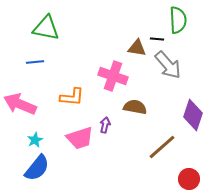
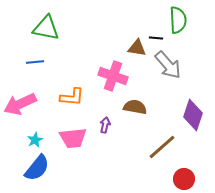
black line: moved 1 px left, 1 px up
pink arrow: rotated 48 degrees counterclockwise
pink trapezoid: moved 7 px left; rotated 12 degrees clockwise
red circle: moved 5 px left
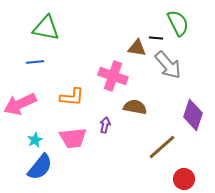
green semicircle: moved 3 px down; rotated 24 degrees counterclockwise
blue semicircle: moved 3 px right, 1 px up
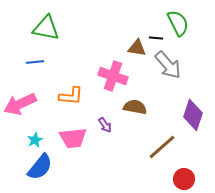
orange L-shape: moved 1 px left, 1 px up
purple arrow: rotated 133 degrees clockwise
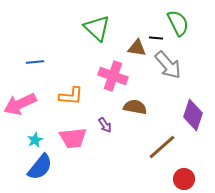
green triangle: moved 51 px right; rotated 32 degrees clockwise
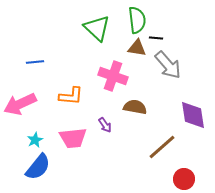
green semicircle: moved 41 px left, 3 px up; rotated 20 degrees clockwise
purple diamond: rotated 28 degrees counterclockwise
blue semicircle: moved 2 px left
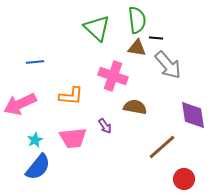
purple arrow: moved 1 px down
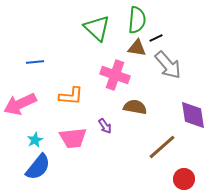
green semicircle: rotated 12 degrees clockwise
black line: rotated 32 degrees counterclockwise
pink cross: moved 2 px right, 1 px up
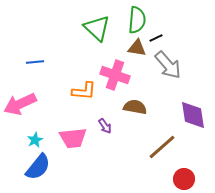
orange L-shape: moved 13 px right, 5 px up
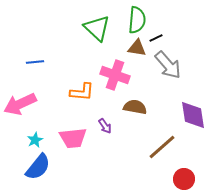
orange L-shape: moved 2 px left, 1 px down
